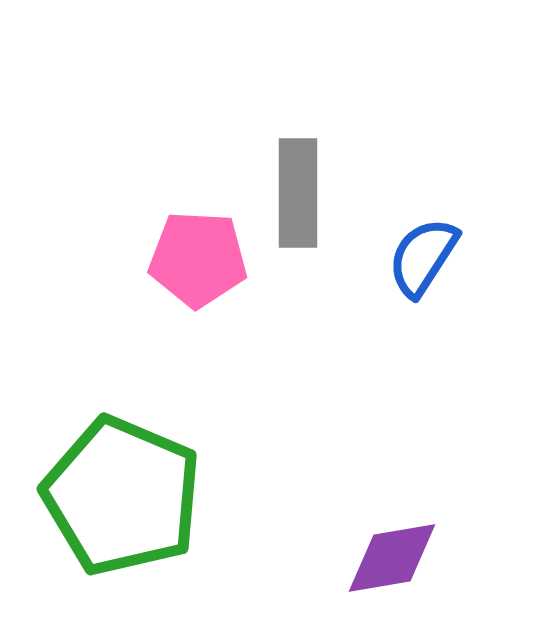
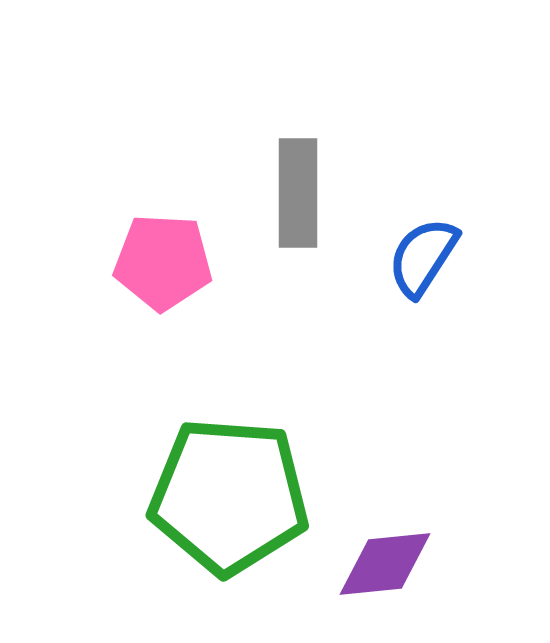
pink pentagon: moved 35 px left, 3 px down
green pentagon: moved 107 px right; rotated 19 degrees counterclockwise
purple diamond: moved 7 px left, 6 px down; rotated 4 degrees clockwise
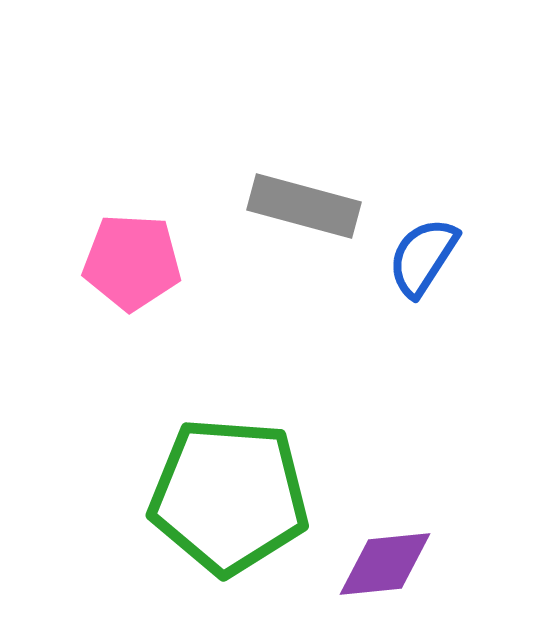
gray rectangle: moved 6 px right, 13 px down; rotated 75 degrees counterclockwise
pink pentagon: moved 31 px left
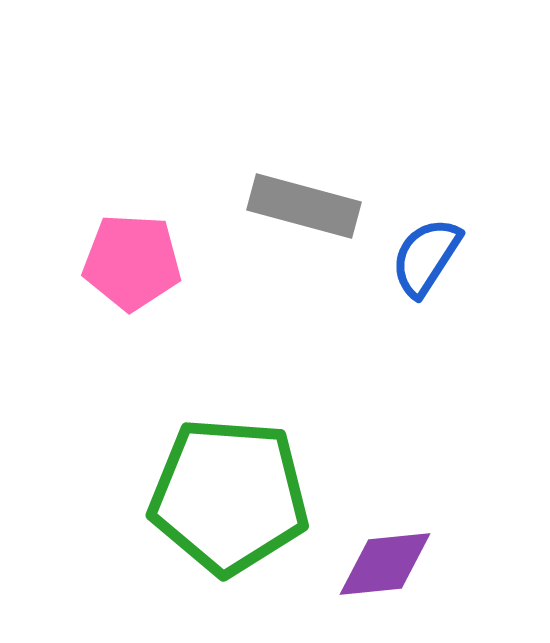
blue semicircle: moved 3 px right
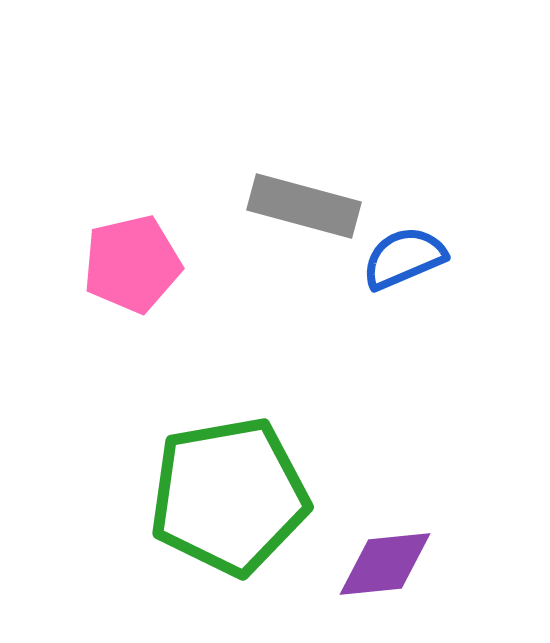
blue semicircle: moved 22 px left, 1 px down; rotated 34 degrees clockwise
pink pentagon: moved 2 px down; rotated 16 degrees counterclockwise
green pentagon: rotated 14 degrees counterclockwise
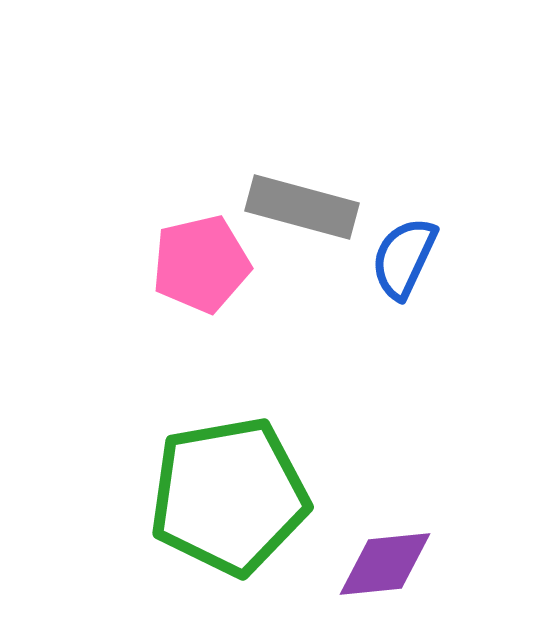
gray rectangle: moved 2 px left, 1 px down
blue semicircle: rotated 42 degrees counterclockwise
pink pentagon: moved 69 px right
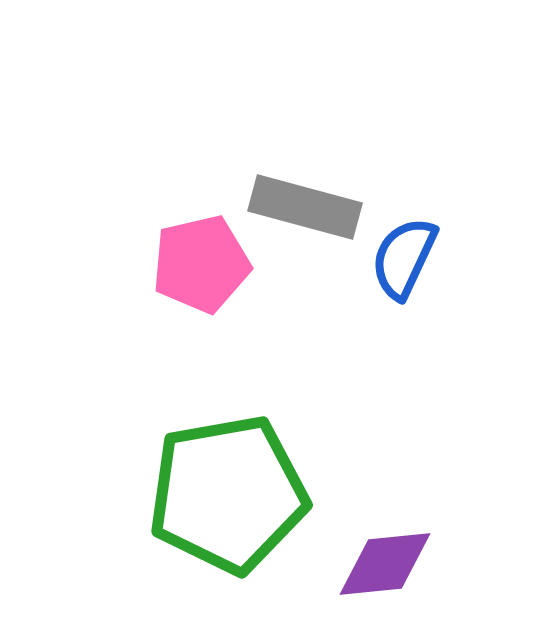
gray rectangle: moved 3 px right
green pentagon: moved 1 px left, 2 px up
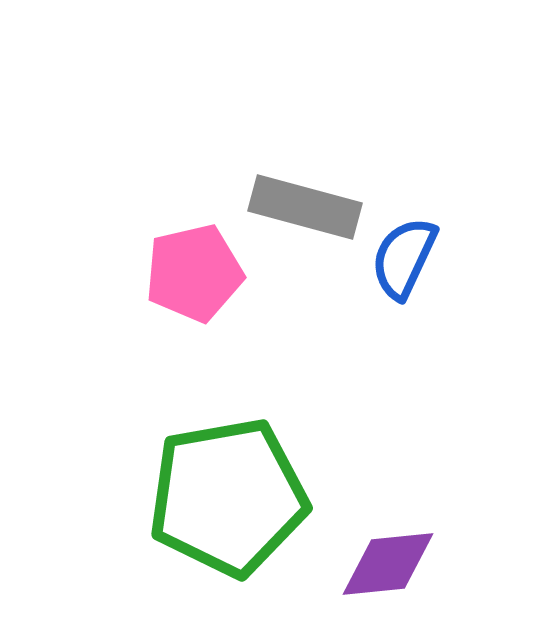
pink pentagon: moved 7 px left, 9 px down
green pentagon: moved 3 px down
purple diamond: moved 3 px right
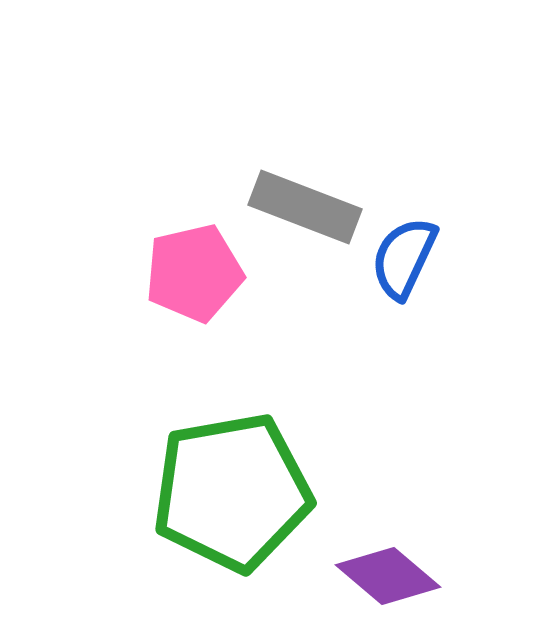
gray rectangle: rotated 6 degrees clockwise
green pentagon: moved 4 px right, 5 px up
purple diamond: moved 12 px down; rotated 46 degrees clockwise
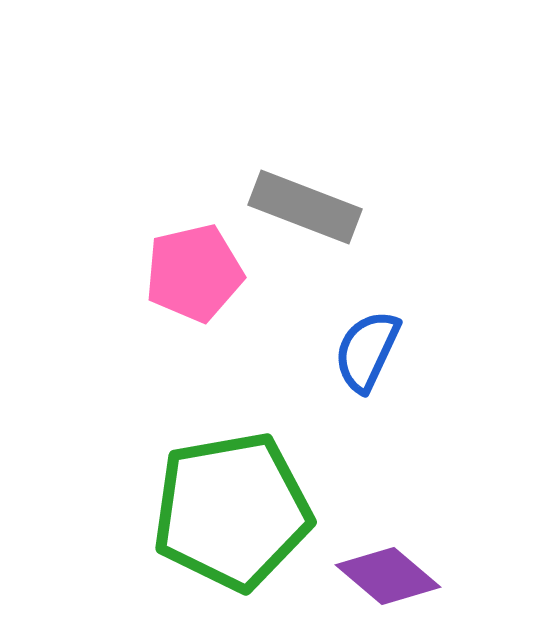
blue semicircle: moved 37 px left, 93 px down
green pentagon: moved 19 px down
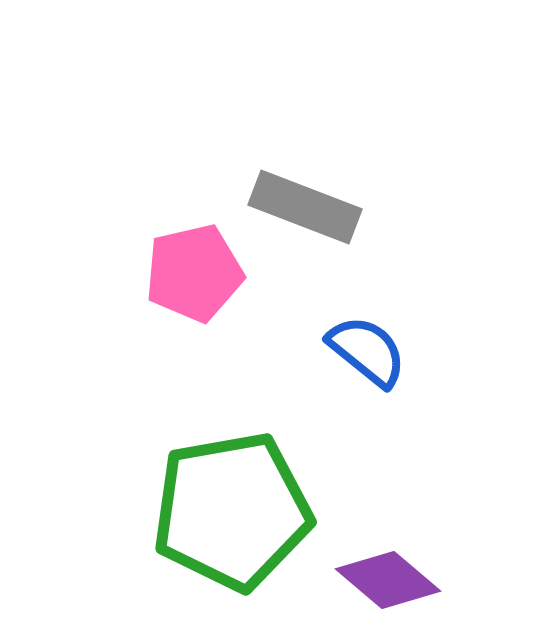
blue semicircle: rotated 104 degrees clockwise
purple diamond: moved 4 px down
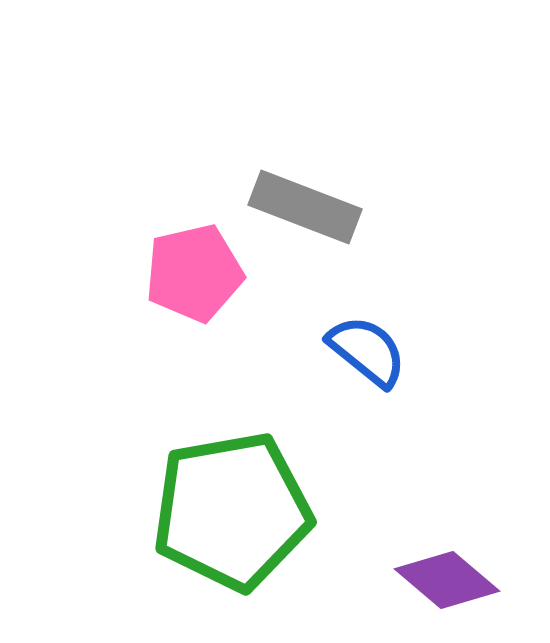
purple diamond: moved 59 px right
